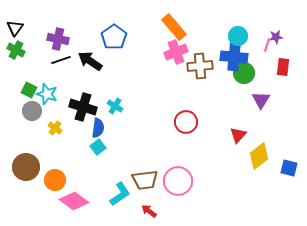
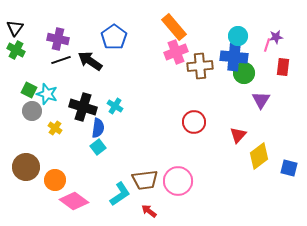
red circle: moved 8 px right
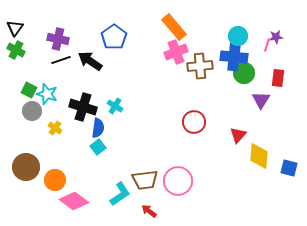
red rectangle: moved 5 px left, 11 px down
yellow diamond: rotated 48 degrees counterclockwise
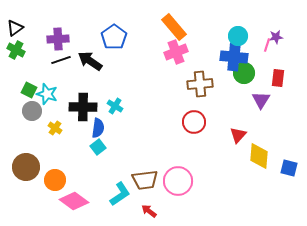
black triangle: rotated 18 degrees clockwise
purple cross: rotated 15 degrees counterclockwise
brown cross: moved 18 px down
black cross: rotated 16 degrees counterclockwise
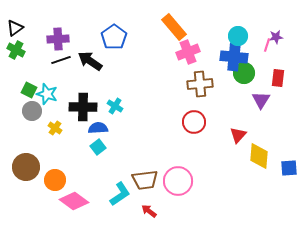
pink cross: moved 12 px right
blue semicircle: rotated 102 degrees counterclockwise
blue square: rotated 18 degrees counterclockwise
